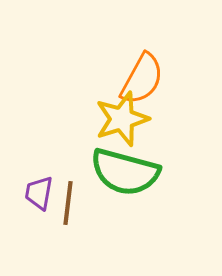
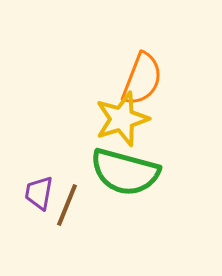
orange semicircle: rotated 8 degrees counterclockwise
brown line: moved 1 px left, 2 px down; rotated 15 degrees clockwise
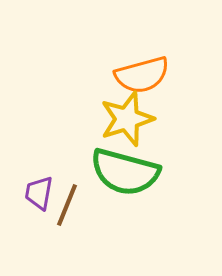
orange semicircle: moved 4 px up; rotated 54 degrees clockwise
yellow star: moved 5 px right
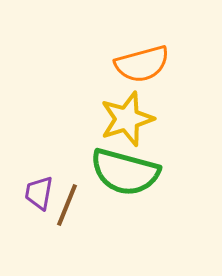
orange semicircle: moved 11 px up
